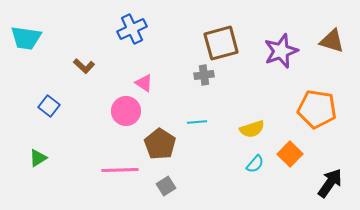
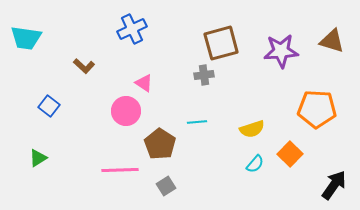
purple star: rotated 16 degrees clockwise
orange pentagon: rotated 6 degrees counterclockwise
black arrow: moved 4 px right, 2 px down
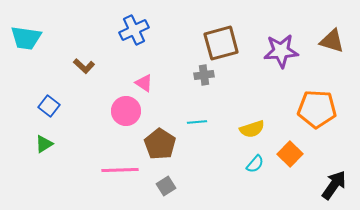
blue cross: moved 2 px right, 1 px down
green triangle: moved 6 px right, 14 px up
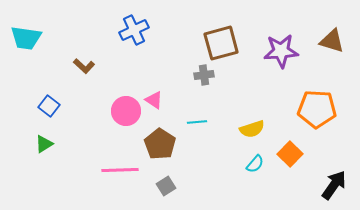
pink triangle: moved 10 px right, 17 px down
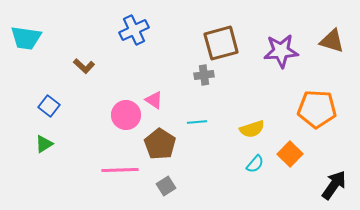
pink circle: moved 4 px down
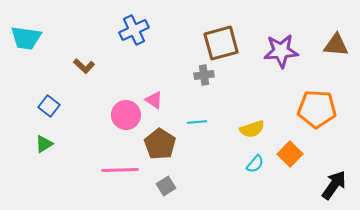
brown triangle: moved 4 px right, 4 px down; rotated 12 degrees counterclockwise
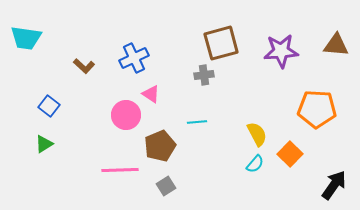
blue cross: moved 28 px down
pink triangle: moved 3 px left, 6 px up
yellow semicircle: moved 5 px right, 5 px down; rotated 100 degrees counterclockwise
brown pentagon: moved 2 px down; rotated 16 degrees clockwise
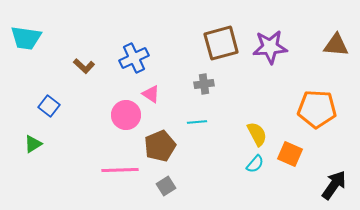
purple star: moved 11 px left, 4 px up
gray cross: moved 9 px down
green triangle: moved 11 px left
orange square: rotated 20 degrees counterclockwise
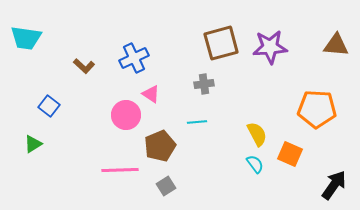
cyan semicircle: rotated 78 degrees counterclockwise
